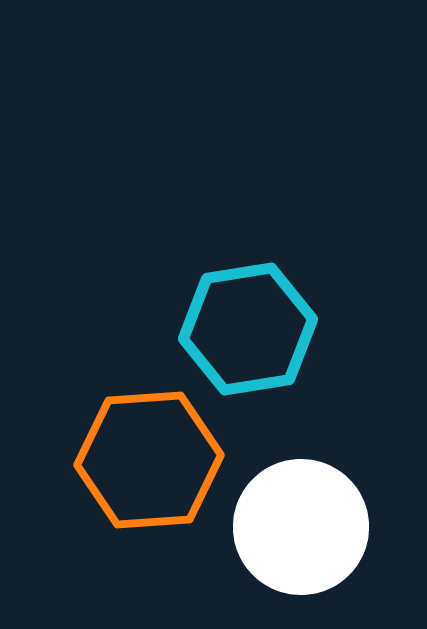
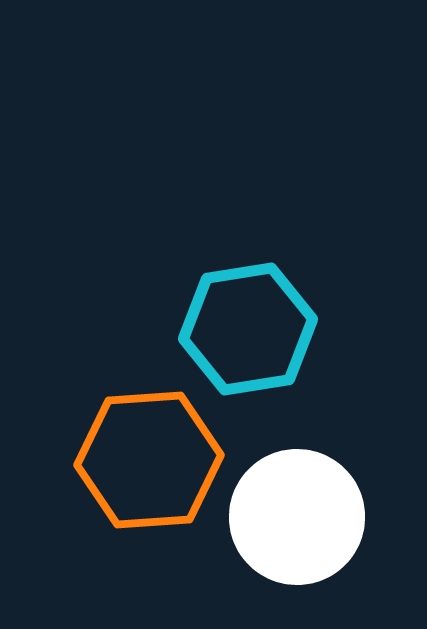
white circle: moved 4 px left, 10 px up
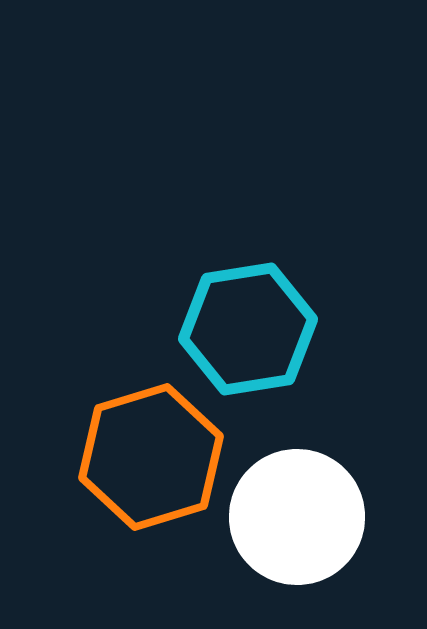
orange hexagon: moved 2 px right, 3 px up; rotated 13 degrees counterclockwise
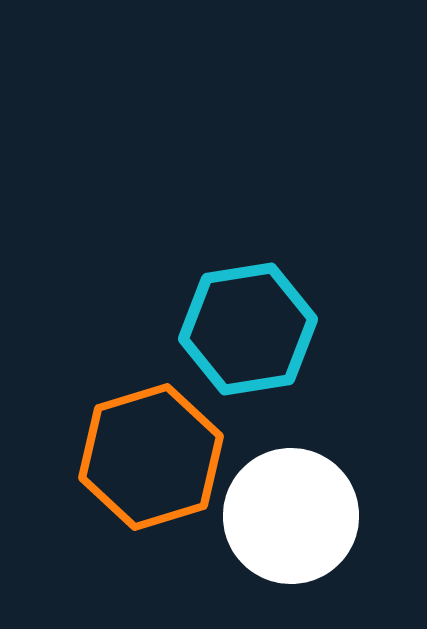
white circle: moved 6 px left, 1 px up
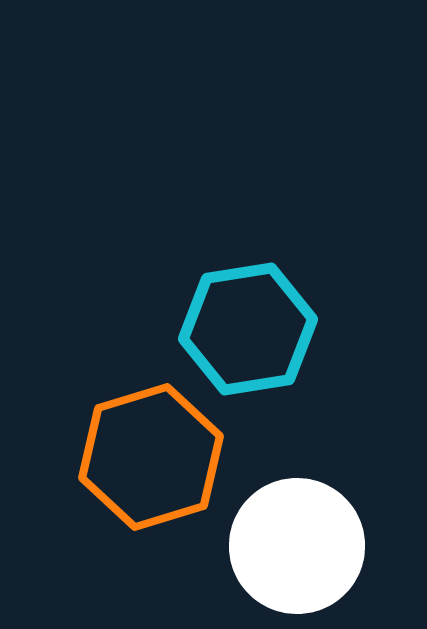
white circle: moved 6 px right, 30 px down
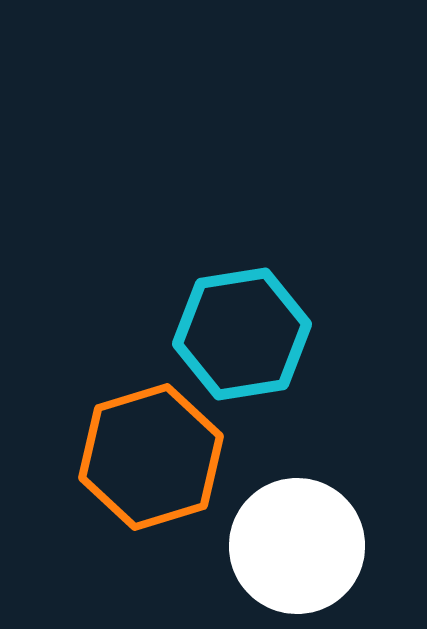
cyan hexagon: moved 6 px left, 5 px down
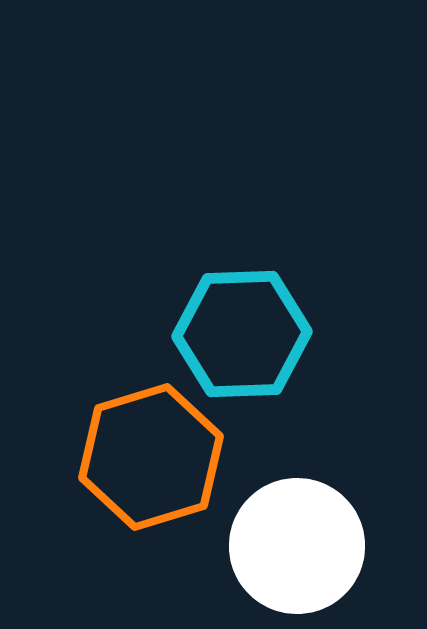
cyan hexagon: rotated 7 degrees clockwise
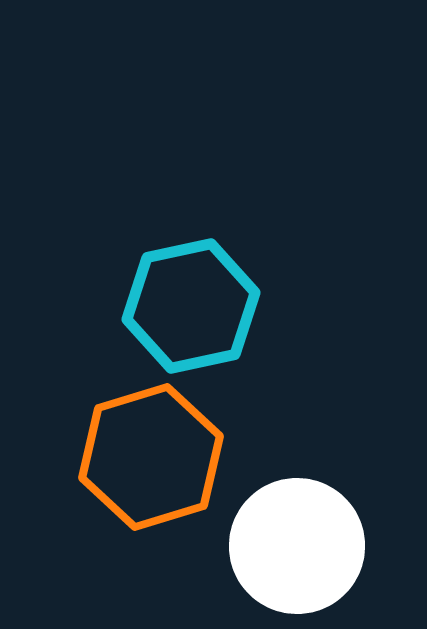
cyan hexagon: moved 51 px left, 28 px up; rotated 10 degrees counterclockwise
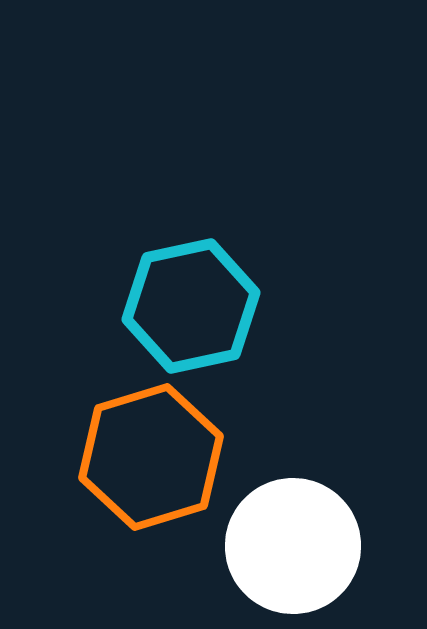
white circle: moved 4 px left
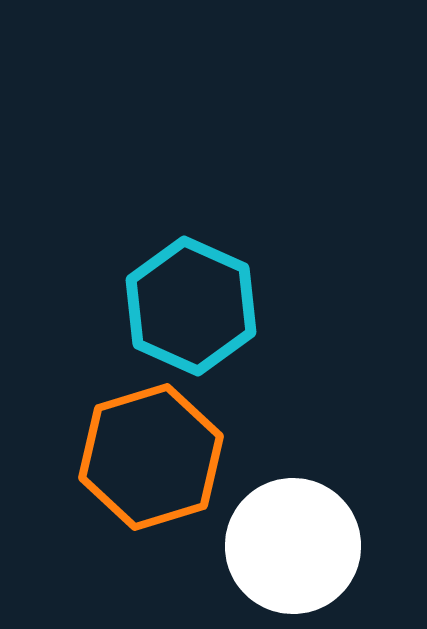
cyan hexagon: rotated 24 degrees counterclockwise
